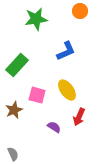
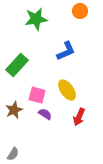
purple semicircle: moved 9 px left, 13 px up
gray semicircle: rotated 56 degrees clockwise
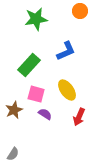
green rectangle: moved 12 px right
pink square: moved 1 px left, 1 px up
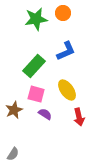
orange circle: moved 17 px left, 2 px down
green rectangle: moved 5 px right, 1 px down
red arrow: rotated 36 degrees counterclockwise
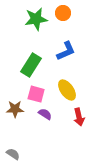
green rectangle: moved 3 px left, 1 px up; rotated 10 degrees counterclockwise
brown star: moved 1 px right, 1 px up; rotated 24 degrees clockwise
gray semicircle: rotated 88 degrees counterclockwise
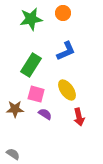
green star: moved 5 px left
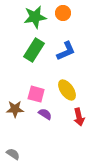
green star: moved 4 px right, 2 px up
green rectangle: moved 3 px right, 15 px up
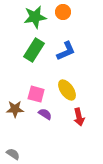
orange circle: moved 1 px up
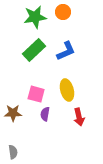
green rectangle: rotated 15 degrees clockwise
yellow ellipse: rotated 20 degrees clockwise
brown star: moved 2 px left, 4 px down
purple semicircle: rotated 112 degrees counterclockwise
gray semicircle: moved 2 px up; rotated 48 degrees clockwise
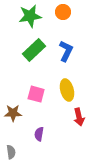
green star: moved 5 px left, 1 px up
blue L-shape: rotated 40 degrees counterclockwise
purple semicircle: moved 6 px left, 20 px down
gray semicircle: moved 2 px left
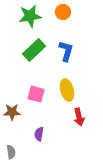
blue L-shape: rotated 10 degrees counterclockwise
brown star: moved 1 px left, 1 px up
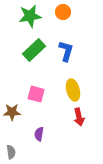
yellow ellipse: moved 6 px right
